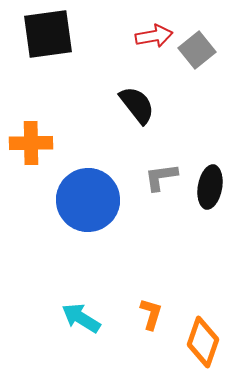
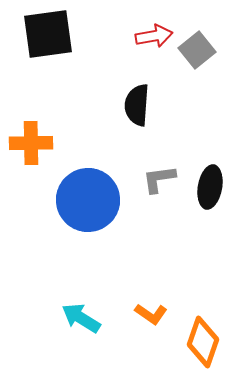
black semicircle: rotated 138 degrees counterclockwise
gray L-shape: moved 2 px left, 2 px down
orange L-shape: rotated 108 degrees clockwise
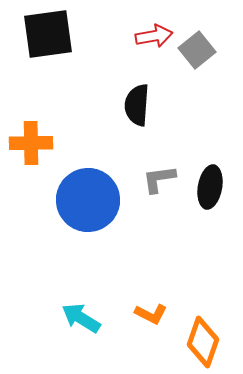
orange L-shape: rotated 8 degrees counterclockwise
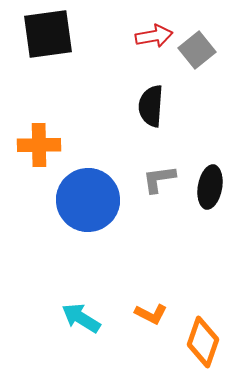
black semicircle: moved 14 px right, 1 px down
orange cross: moved 8 px right, 2 px down
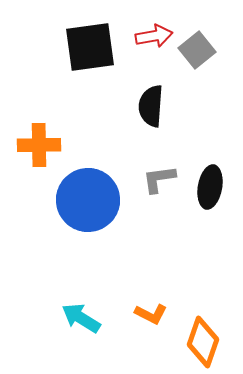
black square: moved 42 px right, 13 px down
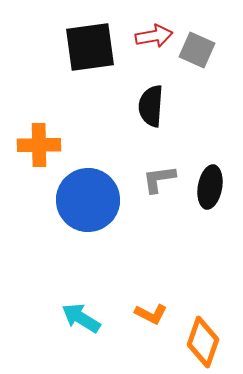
gray square: rotated 27 degrees counterclockwise
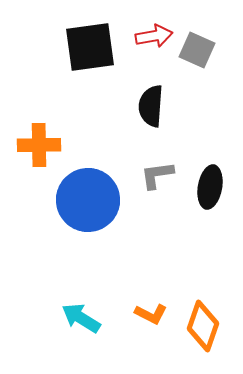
gray L-shape: moved 2 px left, 4 px up
orange diamond: moved 16 px up
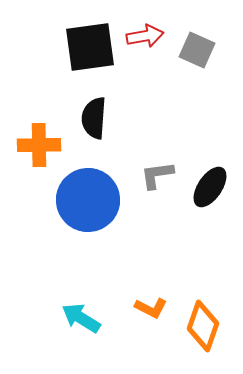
red arrow: moved 9 px left
black semicircle: moved 57 px left, 12 px down
black ellipse: rotated 24 degrees clockwise
orange L-shape: moved 6 px up
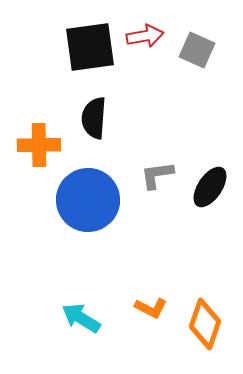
orange diamond: moved 2 px right, 2 px up
